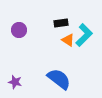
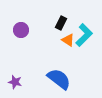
black rectangle: rotated 56 degrees counterclockwise
purple circle: moved 2 px right
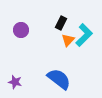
orange triangle: rotated 40 degrees clockwise
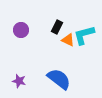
black rectangle: moved 4 px left, 4 px down
cyan L-shape: rotated 150 degrees counterclockwise
orange triangle: rotated 48 degrees counterclockwise
purple star: moved 4 px right, 1 px up
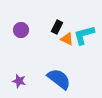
orange triangle: moved 1 px left, 1 px up
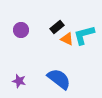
black rectangle: rotated 24 degrees clockwise
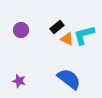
blue semicircle: moved 10 px right
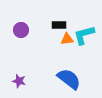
black rectangle: moved 2 px right, 2 px up; rotated 40 degrees clockwise
orange triangle: rotated 32 degrees counterclockwise
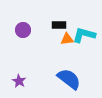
purple circle: moved 2 px right
cyan L-shape: rotated 30 degrees clockwise
purple star: rotated 16 degrees clockwise
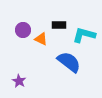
orange triangle: moved 26 px left; rotated 32 degrees clockwise
blue semicircle: moved 17 px up
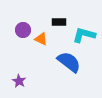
black rectangle: moved 3 px up
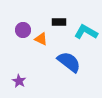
cyan L-shape: moved 2 px right, 3 px up; rotated 15 degrees clockwise
